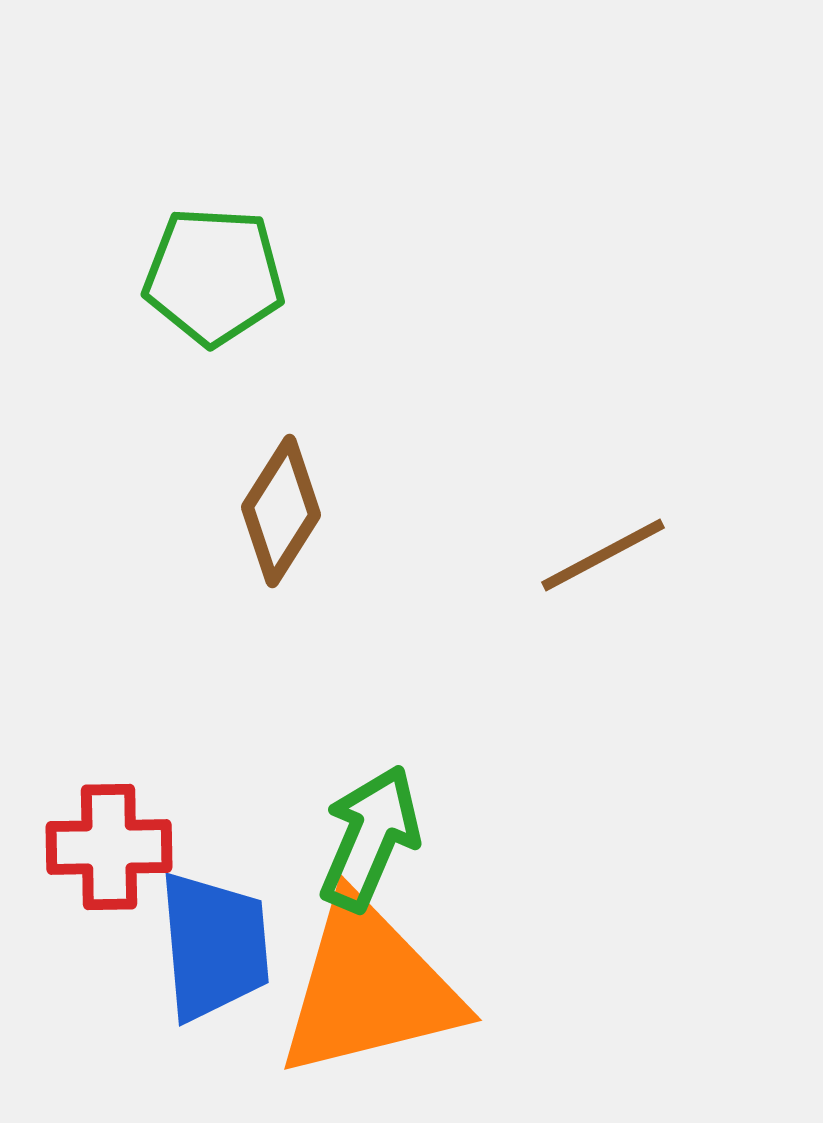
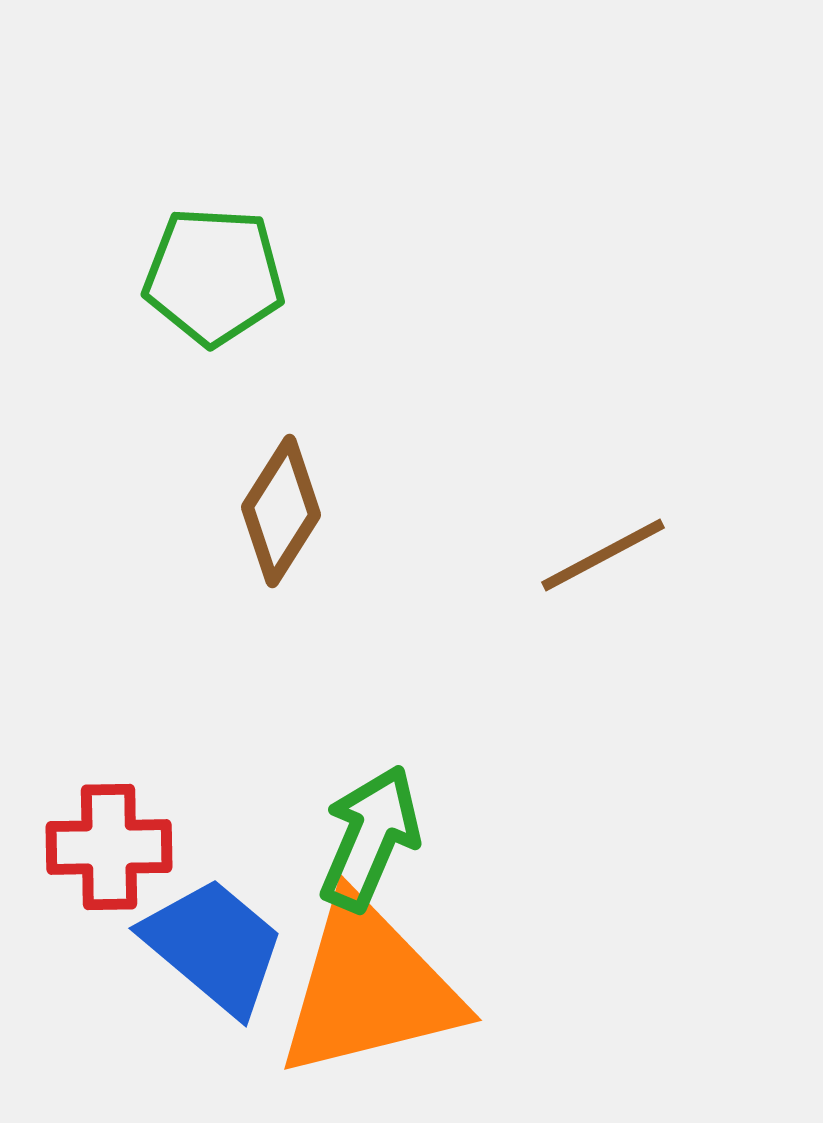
blue trapezoid: rotated 45 degrees counterclockwise
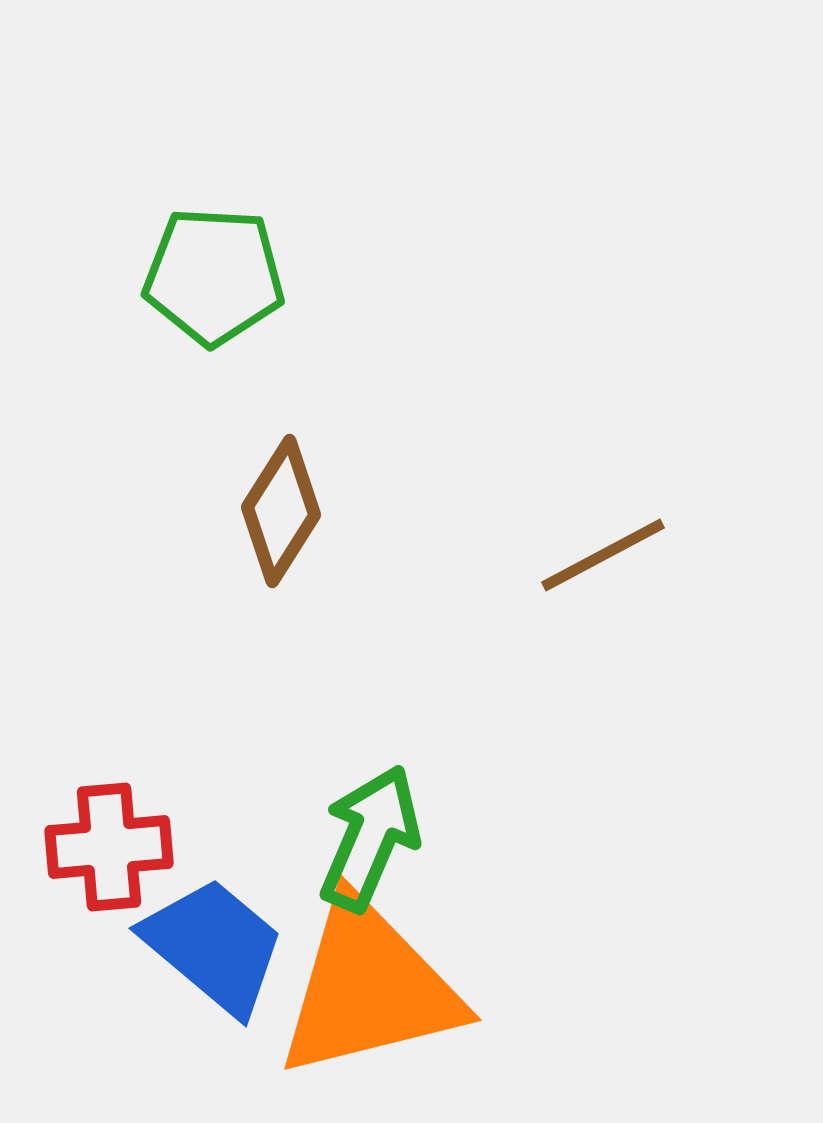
red cross: rotated 4 degrees counterclockwise
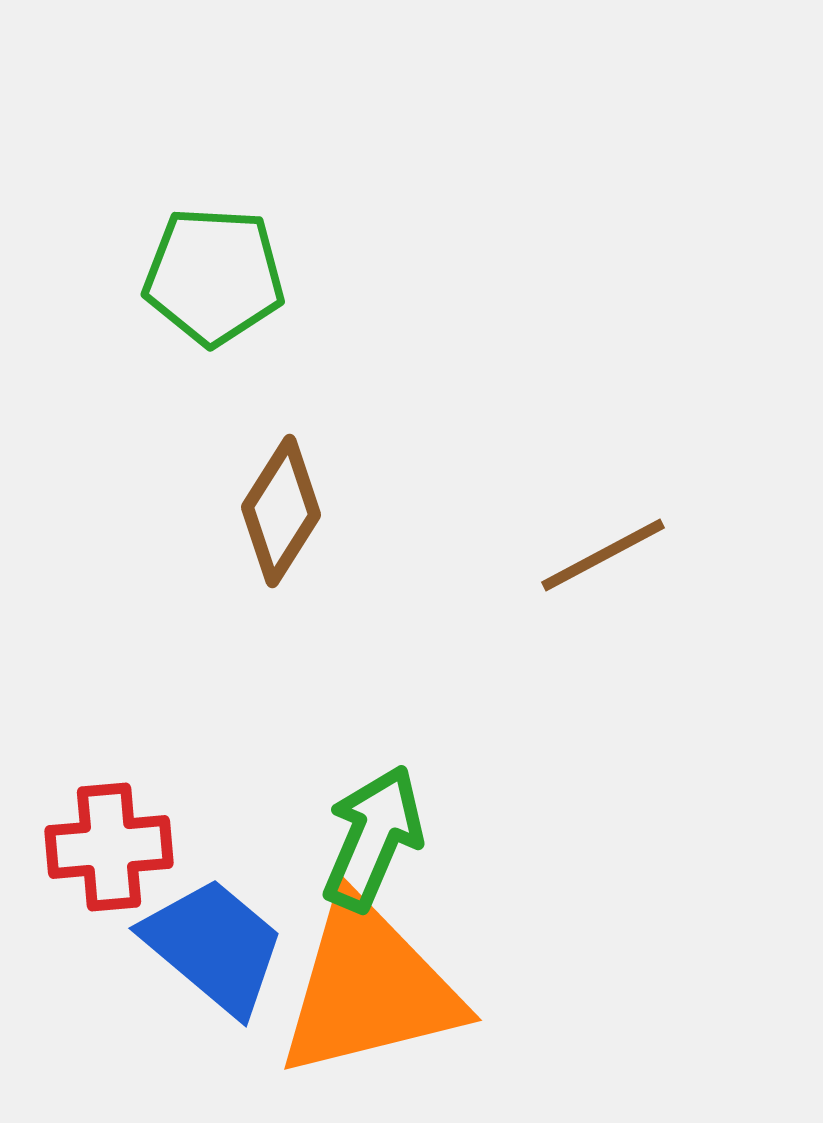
green arrow: moved 3 px right
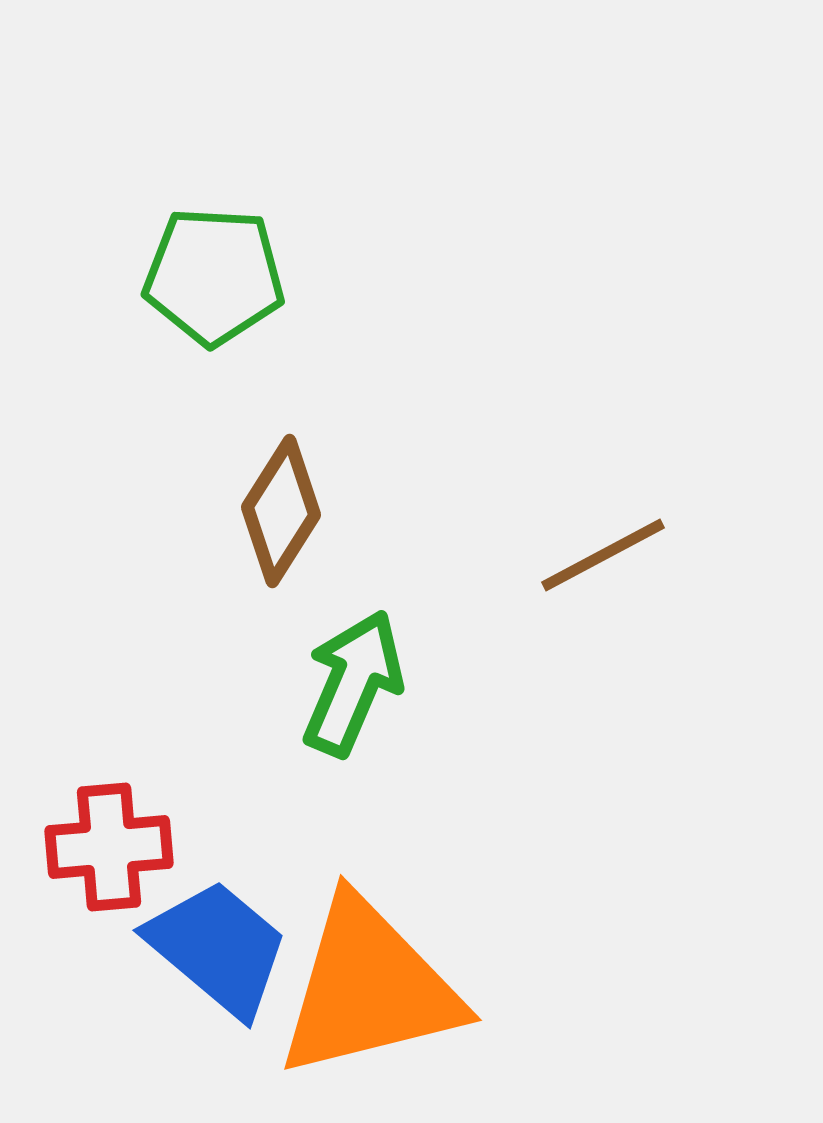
green arrow: moved 20 px left, 155 px up
blue trapezoid: moved 4 px right, 2 px down
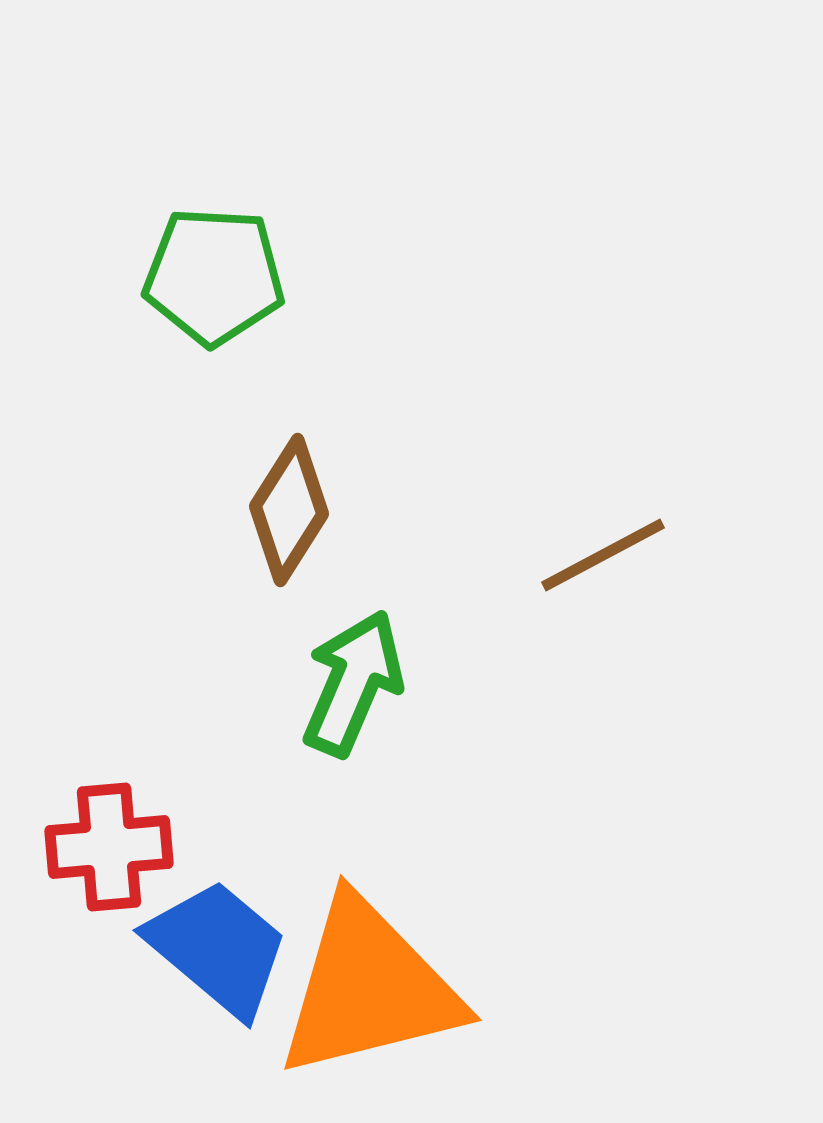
brown diamond: moved 8 px right, 1 px up
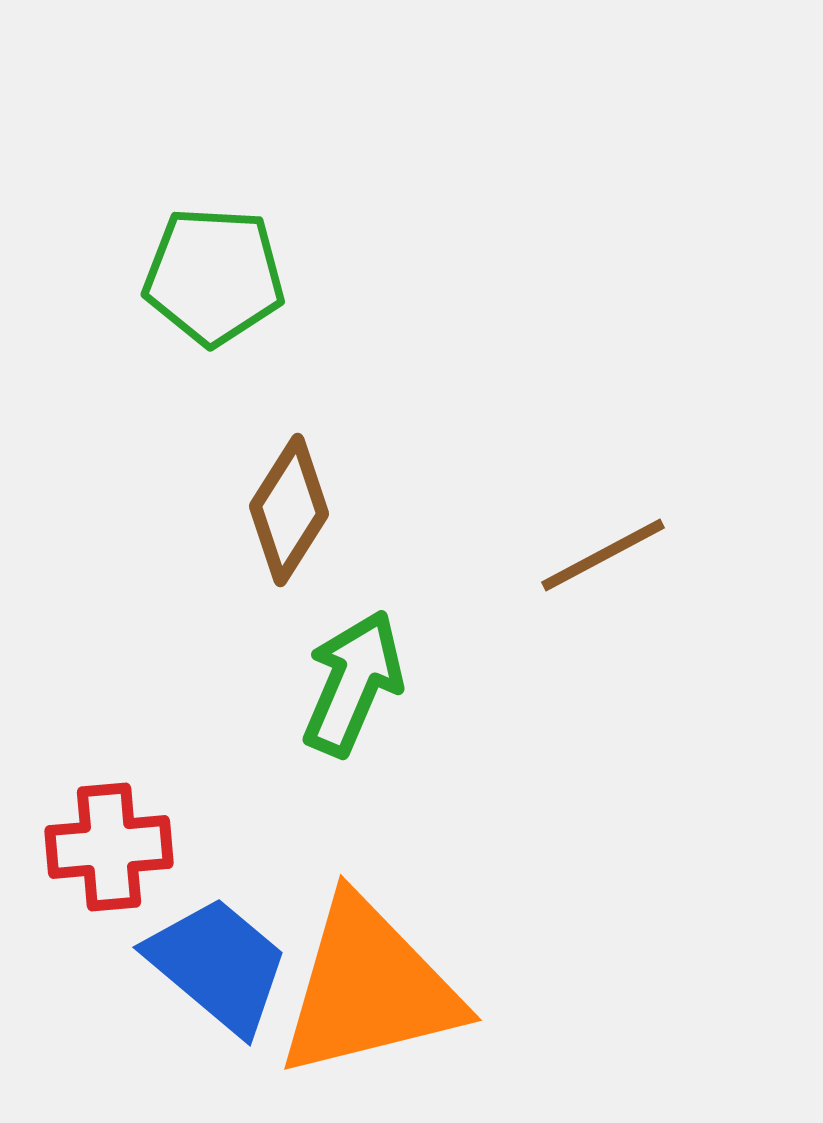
blue trapezoid: moved 17 px down
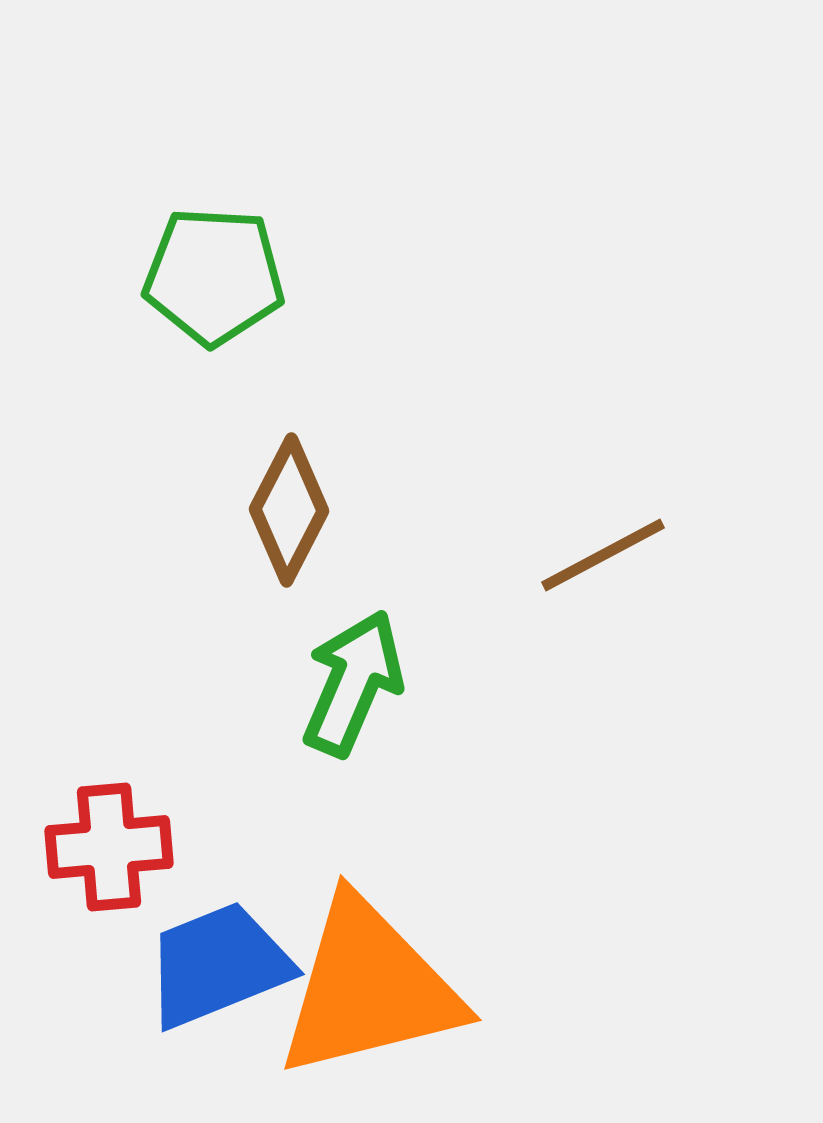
brown diamond: rotated 5 degrees counterclockwise
blue trapezoid: rotated 62 degrees counterclockwise
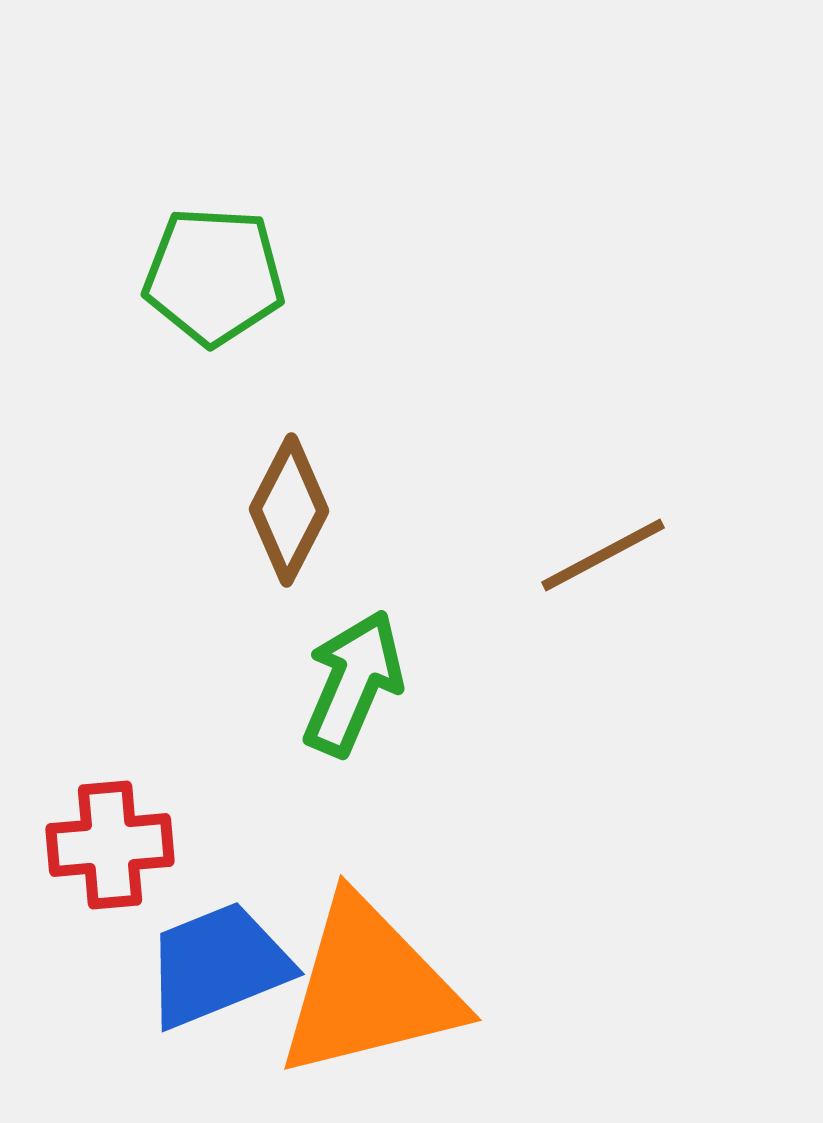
red cross: moved 1 px right, 2 px up
